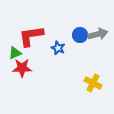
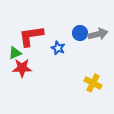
blue circle: moved 2 px up
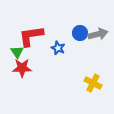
green triangle: moved 2 px right, 1 px up; rotated 40 degrees counterclockwise
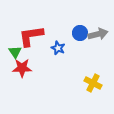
green triangle: moved 2 px left
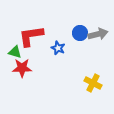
green triangle: rotated 40 degrees counterclockwise
